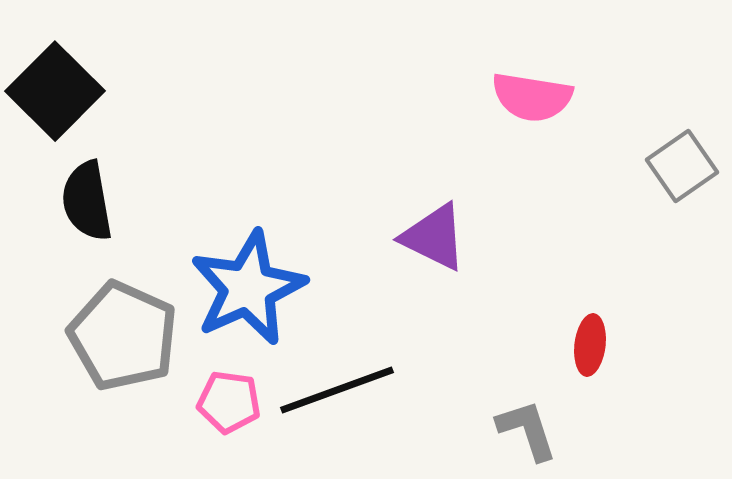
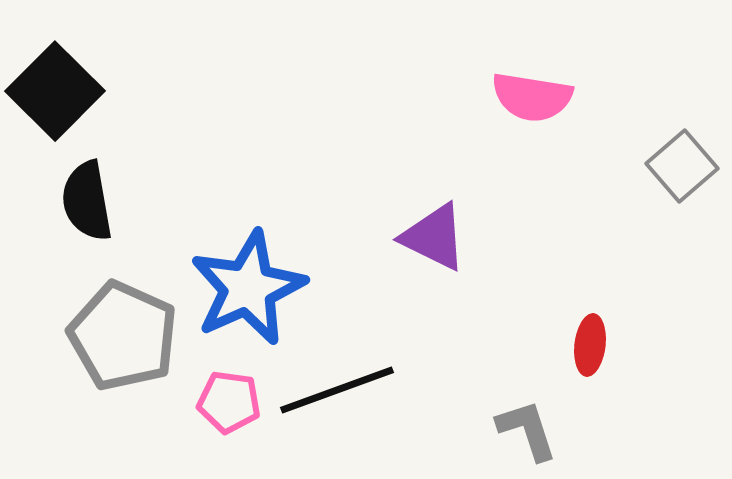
gray square: rotated 6 degrees counterclockwise
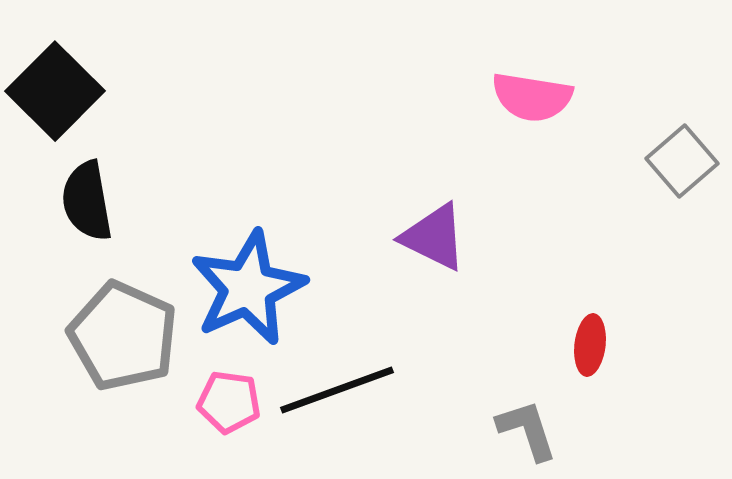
gray square: moved 5 px up
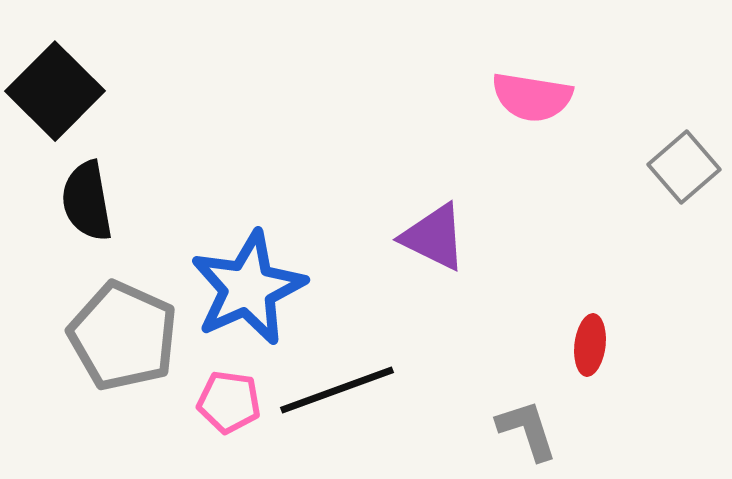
gray square: moved 2 px right, 6 px down
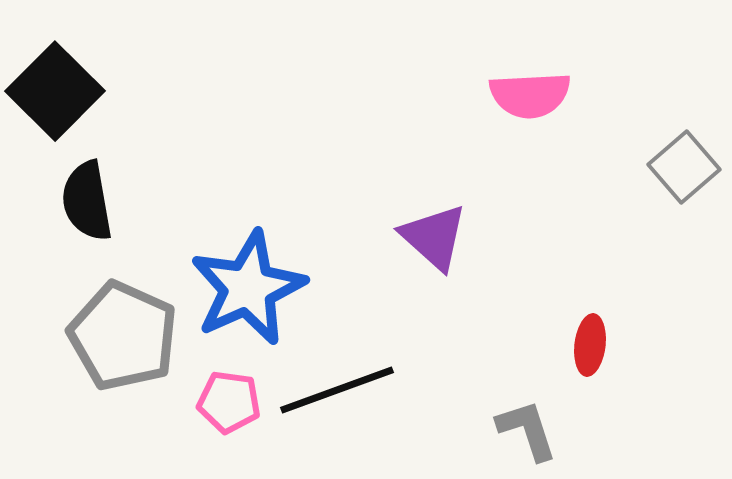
pink semicircle: moved 2 px left, 2 px up; rotated 12 degrees counterclockwise
purple triangle: rotated 16 degrees clockwise
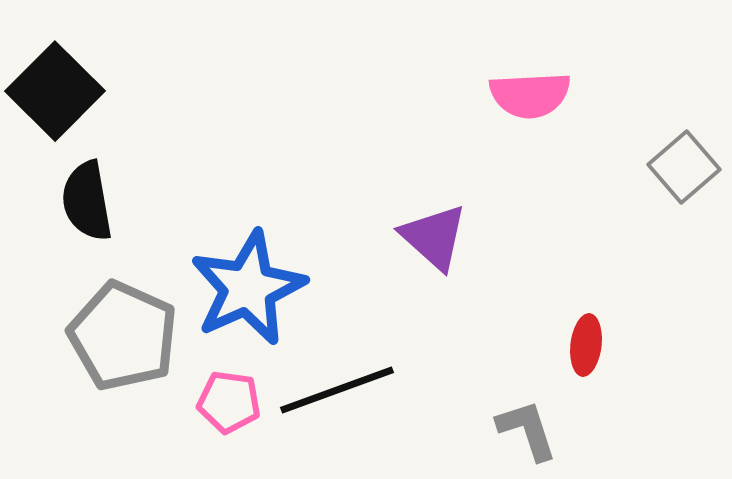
red ellipse: moved 4 px left
